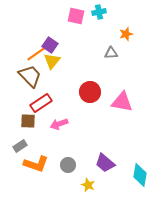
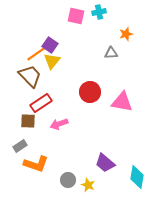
gray circle: moved 15 px down
cyan diamond: moved 3 px left, 2 px down
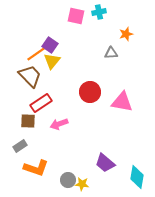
orange L-shape: moved 4 px down
yellow star: moved 6 px left, 1 px up; rotated 16 degrees counterclockwise
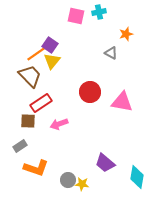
gray triangle: rotated 32 degrees clockwise
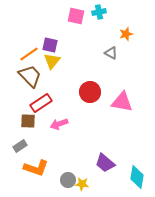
purple square: rotated 21 degrees counterclockwise
orange line: moved 7 px left
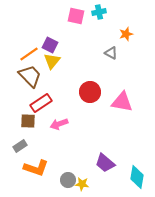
purple square: rotated 14 degrees clockwise
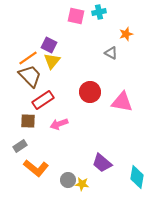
purple square: moved 1 px left
orange line: moved 1 px left, 4 px down
red rectangle: moved 2 px right, 3 px up
purple trapezoid: moved 3 px left
orange L-shape: rotated 20 degrees clockwise
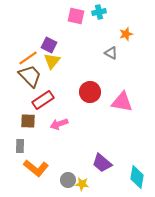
gray rectangle: rotated 56 degrees counterclockwise
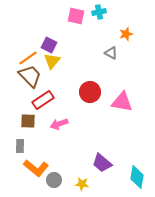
gray circle: moved 14 px left
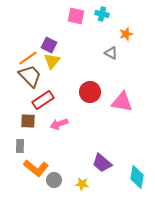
cyan cross: moved 3 px right, 2 px down; rotated 24 degrees clockwise
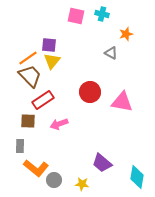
purple square: rotated 21 degrees counterclockwise
